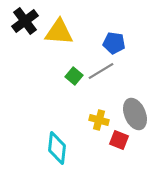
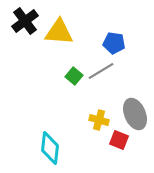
cyan diamond: moved 7 px left
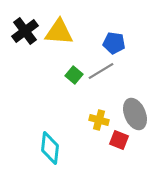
black cross: moved 10 px down
green square: moved 1 px up
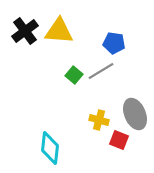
yellow triangle: moved 1 px up
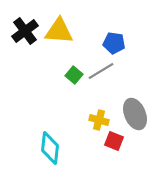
red square: moved 5 px left, 1 px down
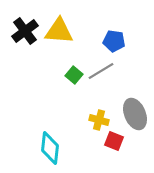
blue pentagon: moved 2 px up
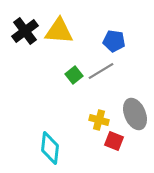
green square: rotated 12 degrees clockwise
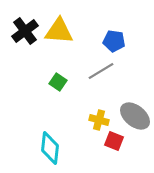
green square: moved 16 px left, 7 px down; rotated 18 degrees counterclockwise
gray ellipse: moved 2 px down; rotated 28 degrees counterclockwise
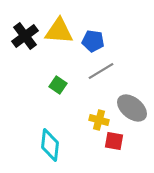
black cross: moved 5 px down
blue pentagon: moved 21 px left
green square: moved 3 px down
gray ellipse: moved 3 px left, 8 px up
red square: rotated 12 degrees counterclockwise
cyan diamond: moved 3 px up
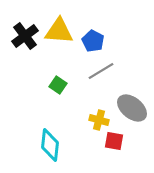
blue pentagon: rotated 20 degrees clockwise
